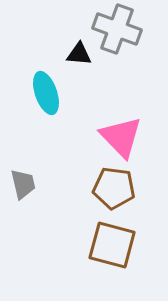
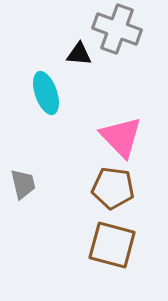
brown pentagon: moved 1 px left
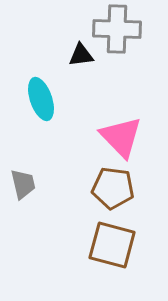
gray cross: rotated 18 degrees counterclockwise
black triangle: moved 2 px right, 1 px down; rotated 12 degrees counterclockwise
cyan ellipse: moved 5 px left, 6 px down
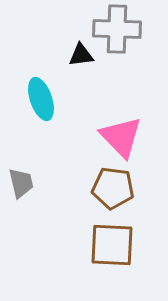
gray trapezoid: moved 2 px left, 1 px up
brown square: rotated 12 degrees counterclockwise
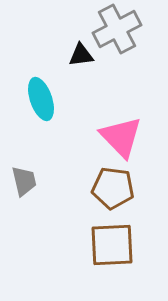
gray cross: rotated 30 degrees counterclockwise
gray trapezoid: moved 3 px right, 2 px up
brown square: rotated 6 degrees counterclockwise
